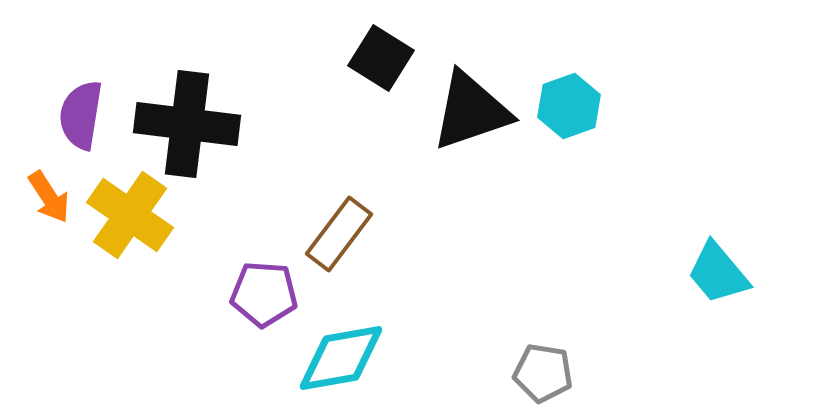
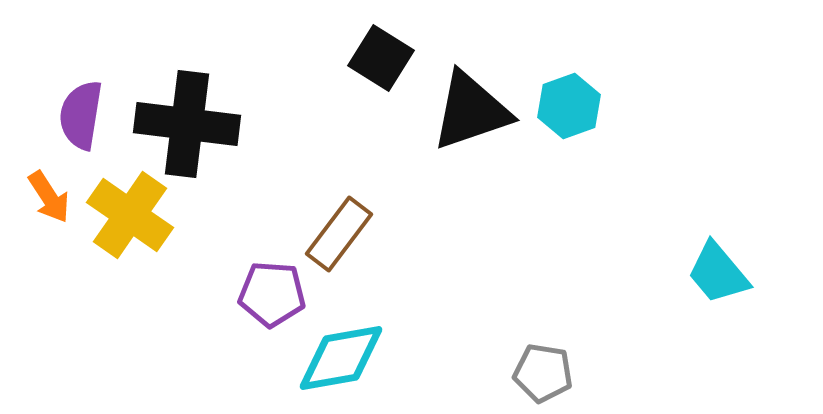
purple pentagon: moved 8 px right
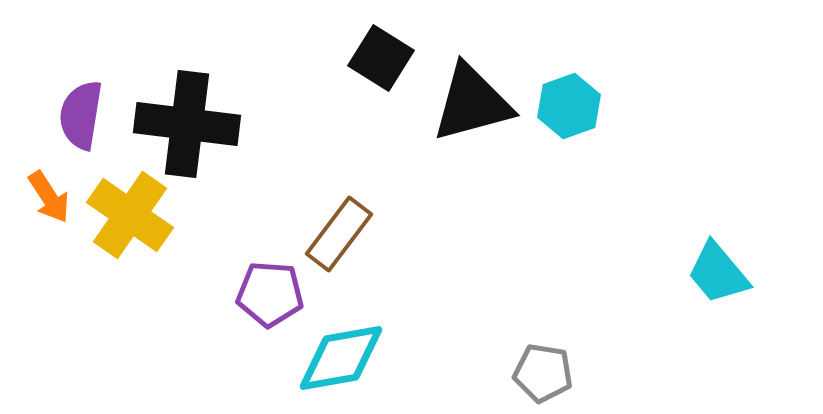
black triangle: moved 1 px right, 8 px up; rotated 4 degrees clockwise
purple pentagon: moved 2 px left
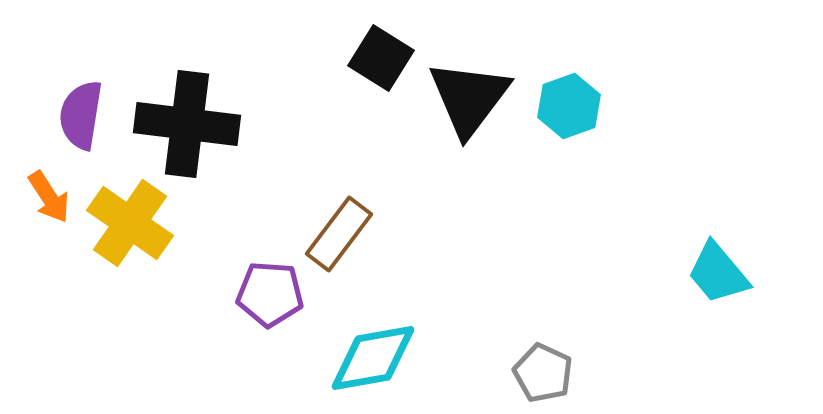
black triangle: moved 3 px left, 5 px up; rotated 38 degrees counterclockwise
yellow cross: moved 8 px down
cyan diamond: moved 32 px right
gray pentagon: rotated 16 degrees clockwise
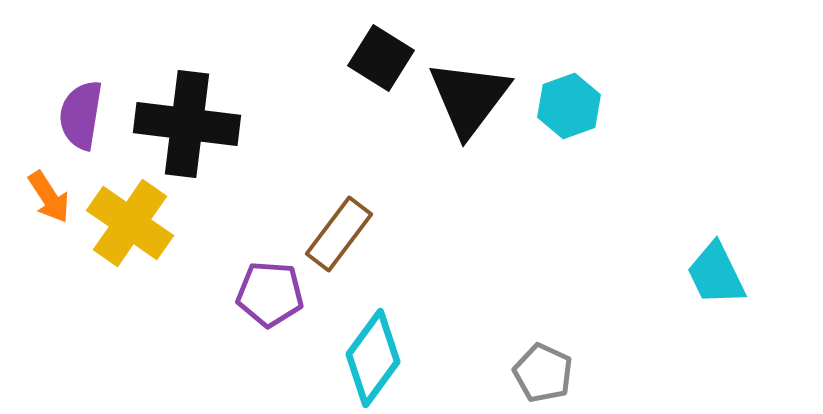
cyan trapezoid: moved 2 px left, 1 px down; rotated 14 degrees clockwise
cyan diamond: rotated 44 degrees counterclockwise
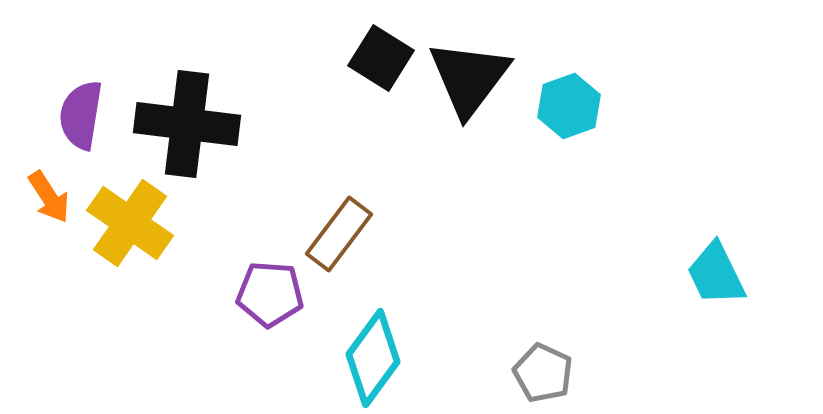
black triangle: moved 20 px up
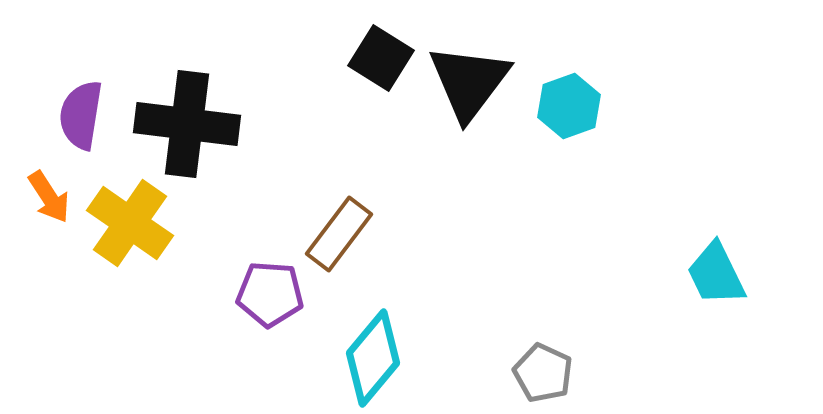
black triangle: moved 4 px down
cyan diamond: rotated 4 degrees clockwise
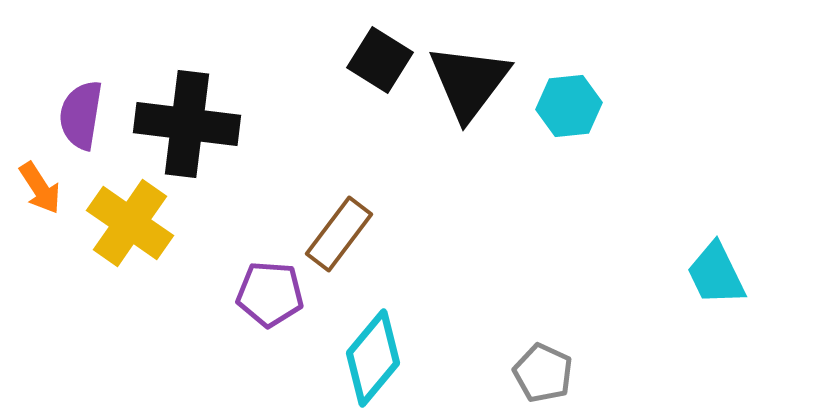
black square: moved 1 px left, 2 px down
cyan hexagon: rotated 14 degrees clockwise
orange arrow: moved 9 px left, 9 px up
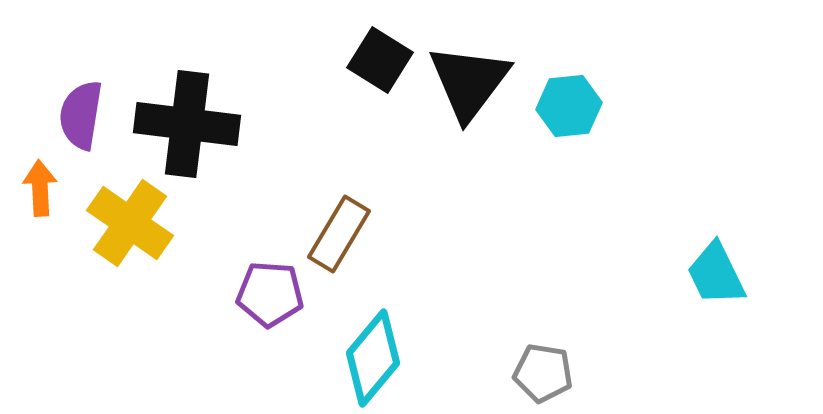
orange arrow: rotated 150 degrees counterclockwise
brown rectangle: rotated 6 degrees counterclockwise
gray pentagon: rotated 16 degrees counterclockwise
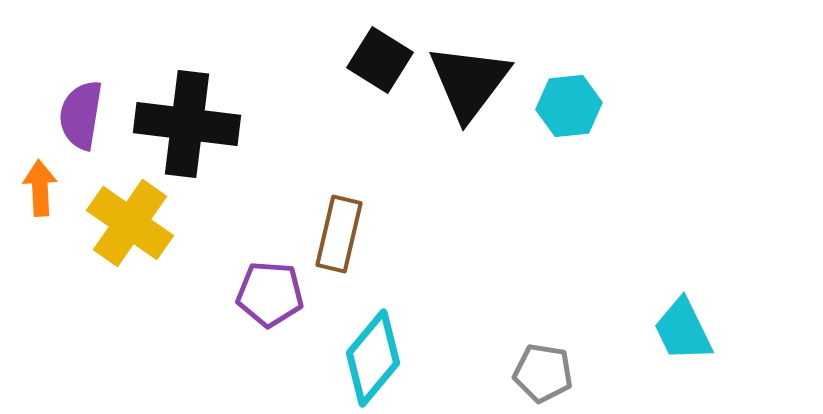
brown rectangle: rotated 18 degrees counterclockwise
cyan trapezoid: moved 33 px left, 56 px down
